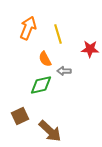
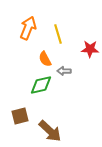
brown square: rotated 12 degrees clockwise
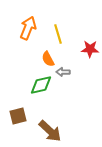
orange semicircle: moved 3 px right
gray arrow: moved 1 px left, 1 px down
brown square: moved 2 px left
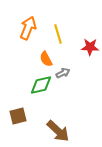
red star: moved 2 px up
orange semicircle: moved 2 px left
gray arrow: moved 1 px down; rotated 152 degrees clockwise
brown arrow: moved 8 px right
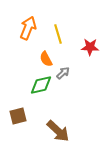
gray arrow: rotated 16 degrees counterclockwise
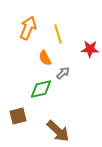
red star: moved 2 px down
orange semicircle: moved 1 px left, 1 px up
green diamond: moved 4 px down
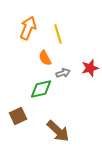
red star: moved 19 px down; rotated 18 degrees counterclockwise
gray arrow: rotated 24 degrees clockwise
brown square: rotated 12 degrees counterclockwise
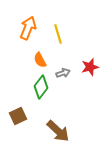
orange semicircle: moved 5 px left, 2 px down
red star: moved 1 px up
green diamond: moved 2 px up; rotated 40 degrees counterclockwise
